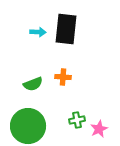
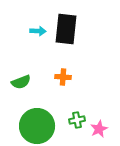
cyan arrow: moved 1 px up
green semicircle: moved 12 px left, 2 px up
green circle: moved 9 px right
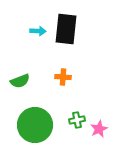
green semicircle: moved 1 px left, 1 px up
green circle: moved 2 px left, 1 px up
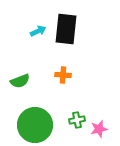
cyan arrow: rotated 28 degrees counterclockwise
orange cross: moved 2 px up
pink star: rotated 12 degrees clockwise
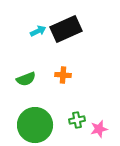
black rectangle: rotated 60 degrees clockwise
green semicircle: moved 6 px right, 2 px up
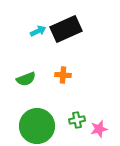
green circle: moved 2 px right, 1 px down
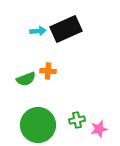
cyan arrow: rotated 21 degrees clockwise
orange cross: moved 15 px left, 4 px up
green circle: moved 1 px right, 1 px up
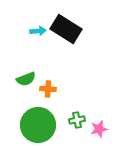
black rectangle: rotated 56 degrees clockwise
orange cross: moved 18 px down
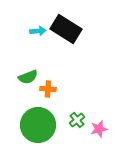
green semicircle: moved 2 px right, 2 px up
green cross: rotated 28 degrees counterclockwise
